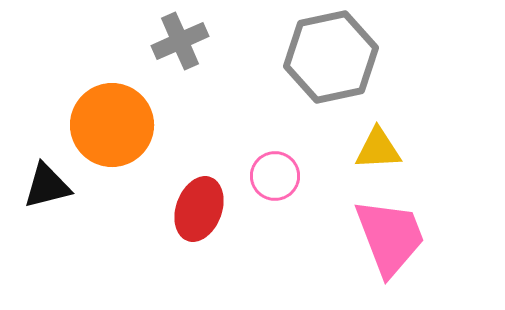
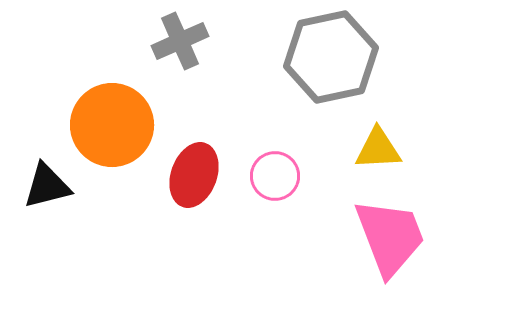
red ellipse: moved 5 px left, 34 px up
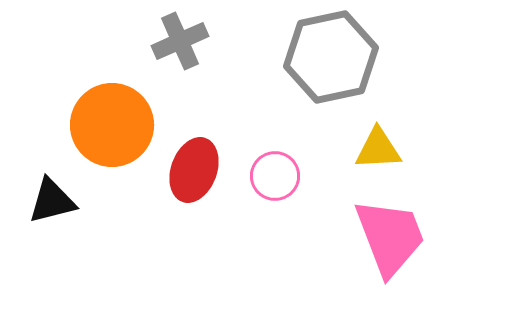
red ellipse: moved 5 px up
black triangle: moved 5 px right, 15 px down
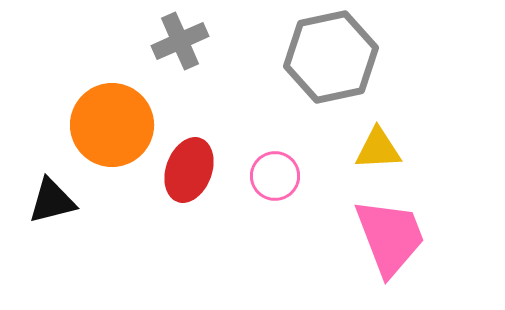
red ellipse: moved 5 px left
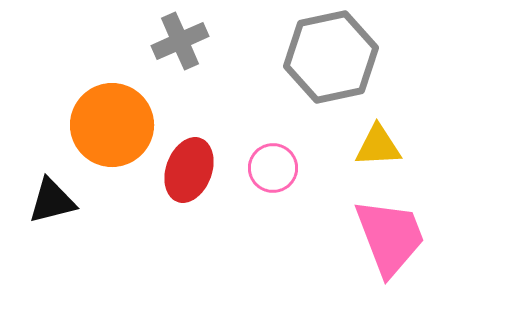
yellow triangle: moved 3 px up
pink circle: moved 2 px left, 8 px up
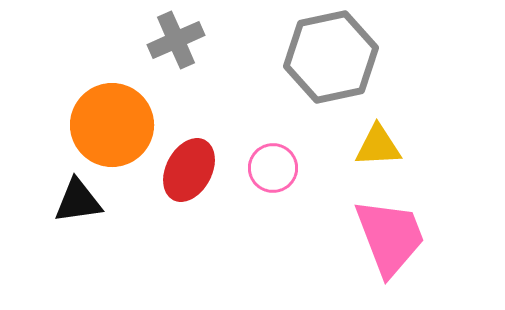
gray cross: moved 4 px left, 1 px up
red ellipse: rotated 8 degrees clockwise
black triangle: moved 26 px right; rotated 6 degrees clockwise
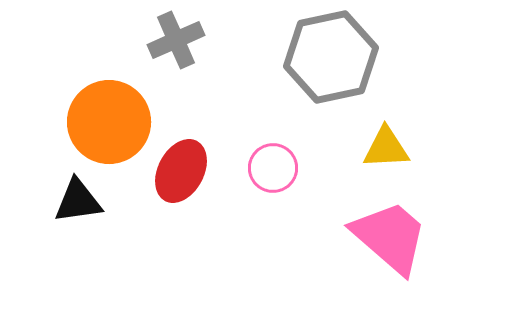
orange circle: moved 3 px left, 3 px up
yellow triangle: moved 8 px right, 2 px down
red ellipse: moved 8 px left, 1 px down
pink trapezoid: rotated 28 degrees counterclockwise
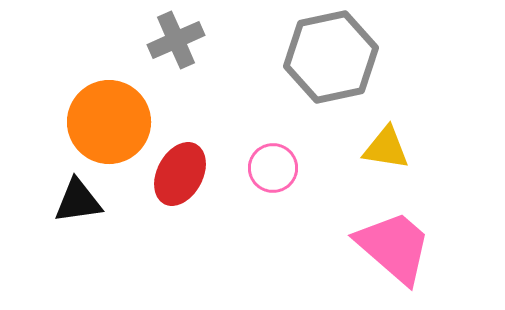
yellow triangle: rotated 12 degrees clockwise
red ellipse: moved 1 px left, 3 px down
pink trapezoid: moved 4 px right, 10 px down
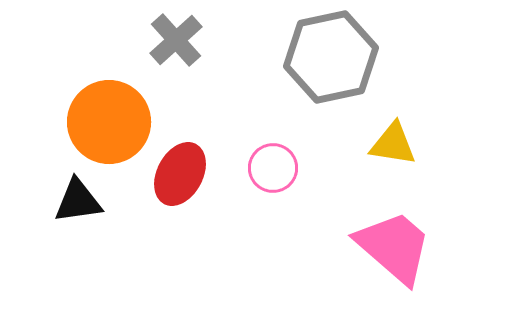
gray cross: rotated 18 degrees counterclockwise
yellow triangle: moved 7 px right, 4 px up
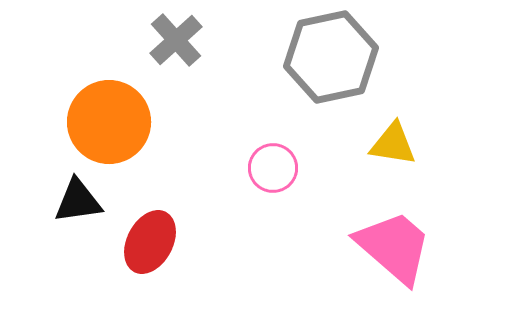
red ellipse: moved 30 px left, 68 px down
